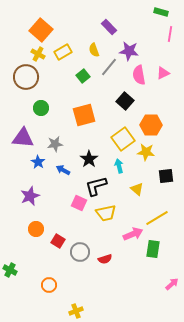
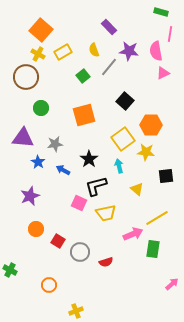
pink semicircle at (139, 75): moved 17 px right, 24 px up
red semicircle at (105, 259): moved 1 px right, 3 px down
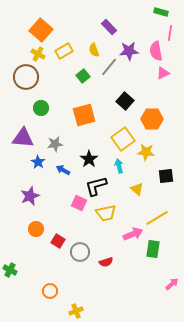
pink line at (170, 34): moved 1 px up
purple star at (129, 51): rotated 12 degrees counterclockwise
yellow rectangle at (63, 52): moved 1 px right, 1 px up
orange hexagon at (151, 125): moved 1 px right, 6 px up
orange circle at (49, 285): moved 1 px right, 6 px down
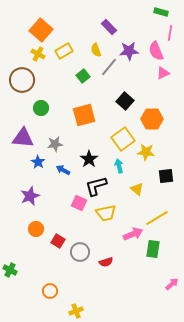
yellow semicircle at (94, 50): moved 2 px right
pink semicircle at (156, 51): rotated 12 degrees counterclockwise
brown circle at (26, 77): moved 4 px left, 3 px down
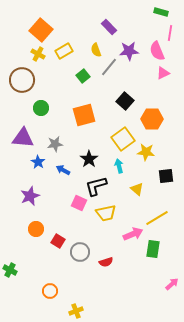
pink semicircle at (156, 51): moved 1 px right
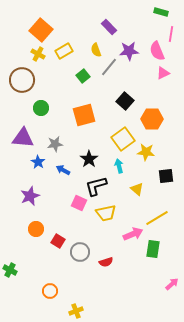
pink line at (170, 33): moved 1 px right, 1 px down
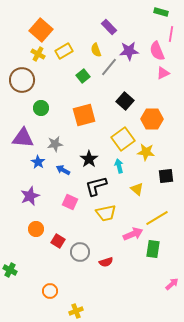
pink square at (79, 203): moved 9 px left, 1 px up
